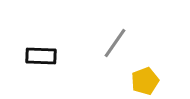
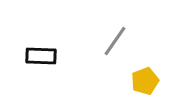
gray line: moved 2 px up
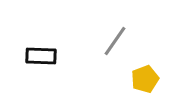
yellow pentagon: moved 2 px up
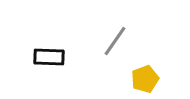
black rectangle: moved 8 px right, 1 px down
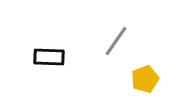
gray line: moved 1 px right
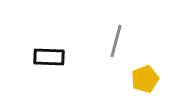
gray line: rotated 20 degrees counterclockwise
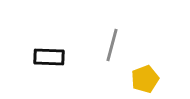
gray line: moved 4 px left, 4 px down
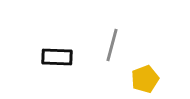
black rectangle: moved 8 px right
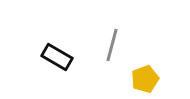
black rectangle: rotated 28 degrees clockwise
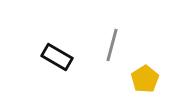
yellow pentagon: rotated 12 degrees counterclockwise
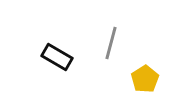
gray line: moved 1 px left, 2 px up
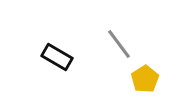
gray line: moved 8 px right, 1 px down; rotated 52 degrees counterclockwise
